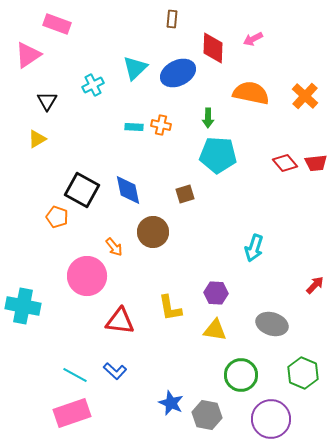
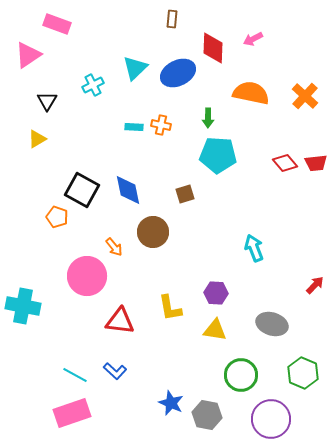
cyan arrow at (254, 248): rotated 140 degrees clockwise
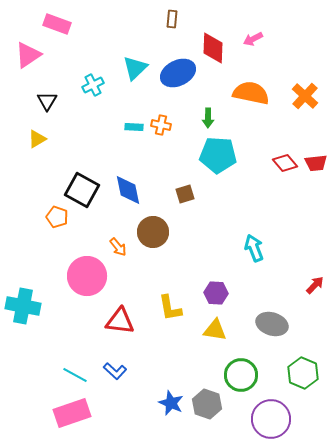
orange arrow at (114, 247): moved 4 px right
gray hexagon at (207, 415): moved 11 px up; rotated 8 degrees clockwise
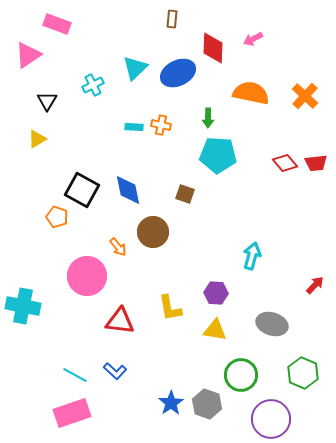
brown square at (185, 194): rotated 36 degrees clockwise
cyan arrow at (254, 248): moved 2 px left, 8 px down; rotated 36 degrees clockwise
blue star at (171, 403): rotated 15 degrees clockwise
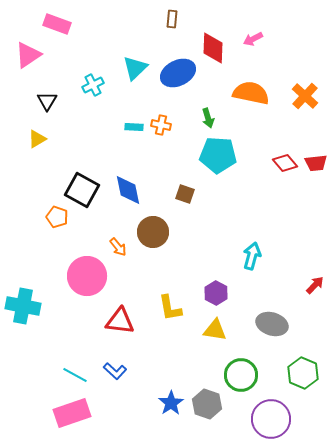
green arrow at (208, 118): rotated 18 degrees counterclockwise
purple hexagon at (216, 293): rotated 25 degrees clockwise
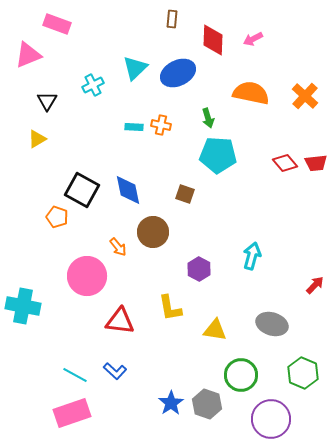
red diamond at (213, 48): moved 8 px up
pink triangle at (28, 55): rotated 12 degrees clockwise
purple hexagon at (216, 293): moved 17 px left, 24 px up
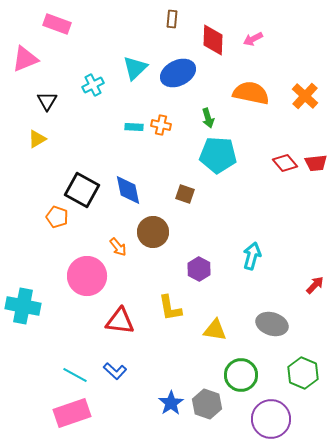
pink triangle at (28, 55): moved 3 px left, 4 px down
